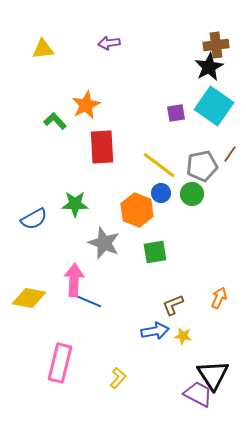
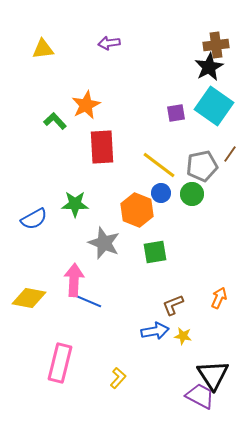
purple trapezoid: moved 2 px right, 2 px down
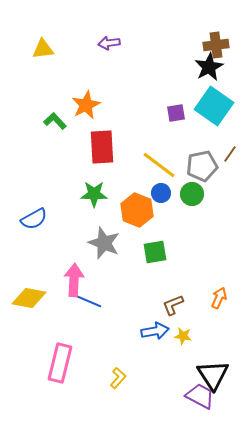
green star: moved 19 px right, 10 px up
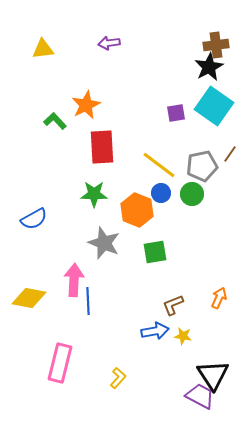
blue line: rotated 64 degrees clockwise
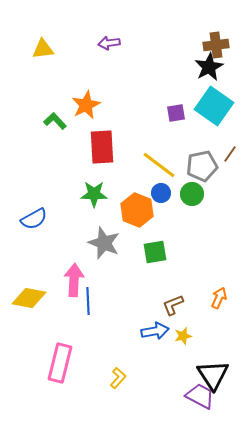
yellow star: rotated 24 degrees counterclockwise
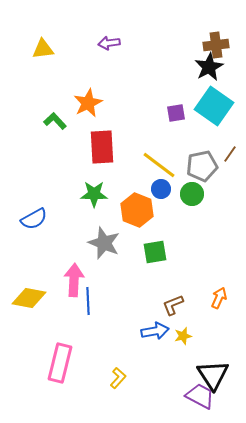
orange star: moved 2 px right, 2 px up
blue circle: moved 4 px up
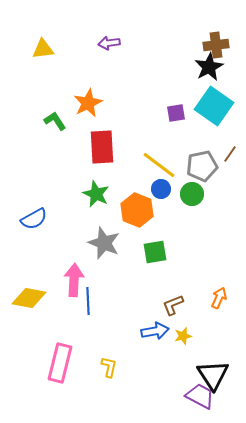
green L-shape: rotated 10 degrees clockwise
green star: moved 2 px right; rotated 24 degrees clockwise
yellow L-shape: moved 9 px left, 11 px up; rotated 30 degrees counterclockwise
